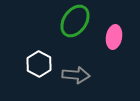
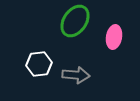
white hexagon: rotated 25 degrees clockwise
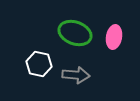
green ellipse: moved 12 px down; rotated 76 degrees clockwise
white hexagon: rotated 20 degrees clockwise
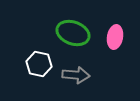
green ellipse: moved 2 px left
pink ellipse: moved 1 px right
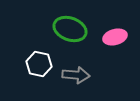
green ellipse: moved 3 px left, 4 px up
pink ellipse: rotated 65 degrees clockwise
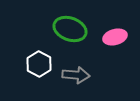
white hexagon: rotated 15 degrees clockwise
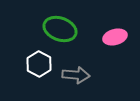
green ellipse: moved 10 px left
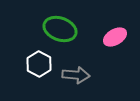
pink ellipse: rotated 15 degrees counterclockwise
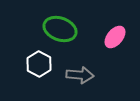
pink ellipse: rotated 20 degrees counterclockwise
gray arrow: moved 4 px right
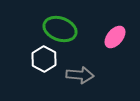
white hexagon: moved 5 px right, 5 px up
